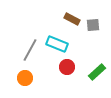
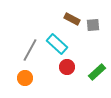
cyan rectangle: rotated 20 degrees clockwise
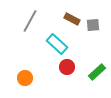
gray line: moved 29 px up
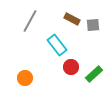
cyan rectangle: moved 1 px down; rotated 10 degrees clockwise
red circle: moved 4 px right
green rectangle: moved 3 px left, 2 px down
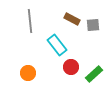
gray line: rotated 35 degrees counterclockwise
orange circle: moved 3 px right, 5 px up
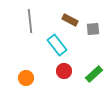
brown rectangle: moved 2 px left, 1 px down
gray square: moved 4 px down
red circle: moved 7 px left, 4 px down
orange circle: moved 2 px left, 5 px down
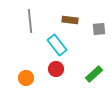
brown rectangle: rotated 21 degrees counterclockwise
gray square: moved 6 px right
red circle: moved 8 px left, 2 px up
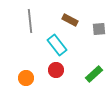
brown rectangle: rotated 21 degrees clockwise
red circle: moved 1 px down
